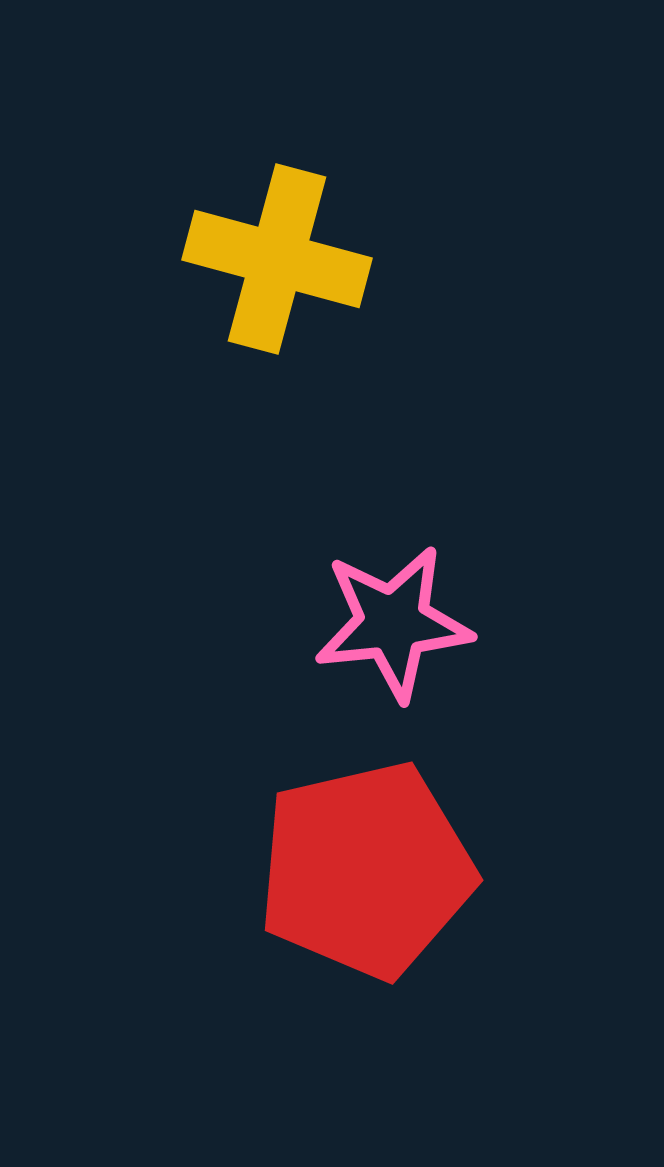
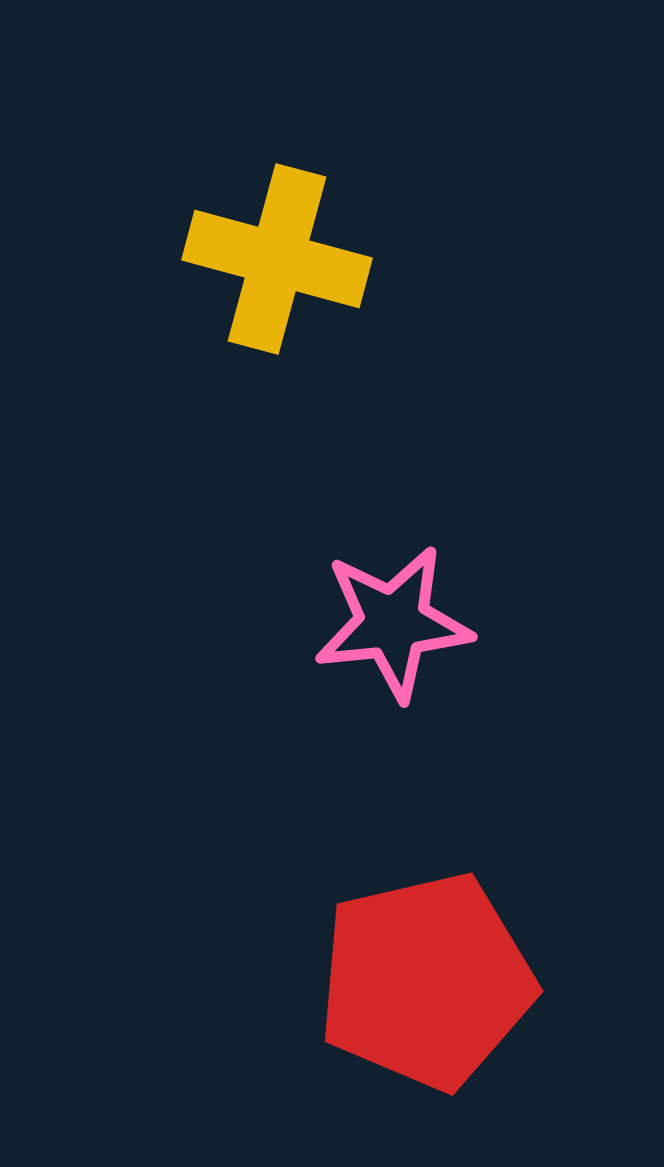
red pentagon: moved 60 px right, 111 px down
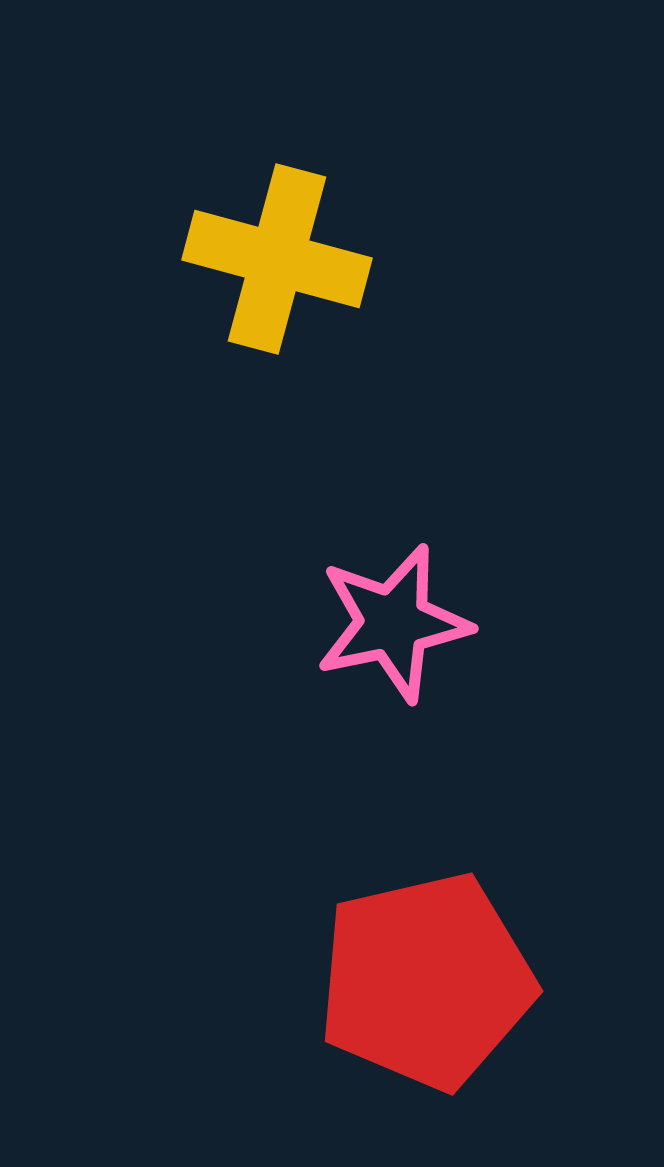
pink star: rotated 6 degrees counterclockwise
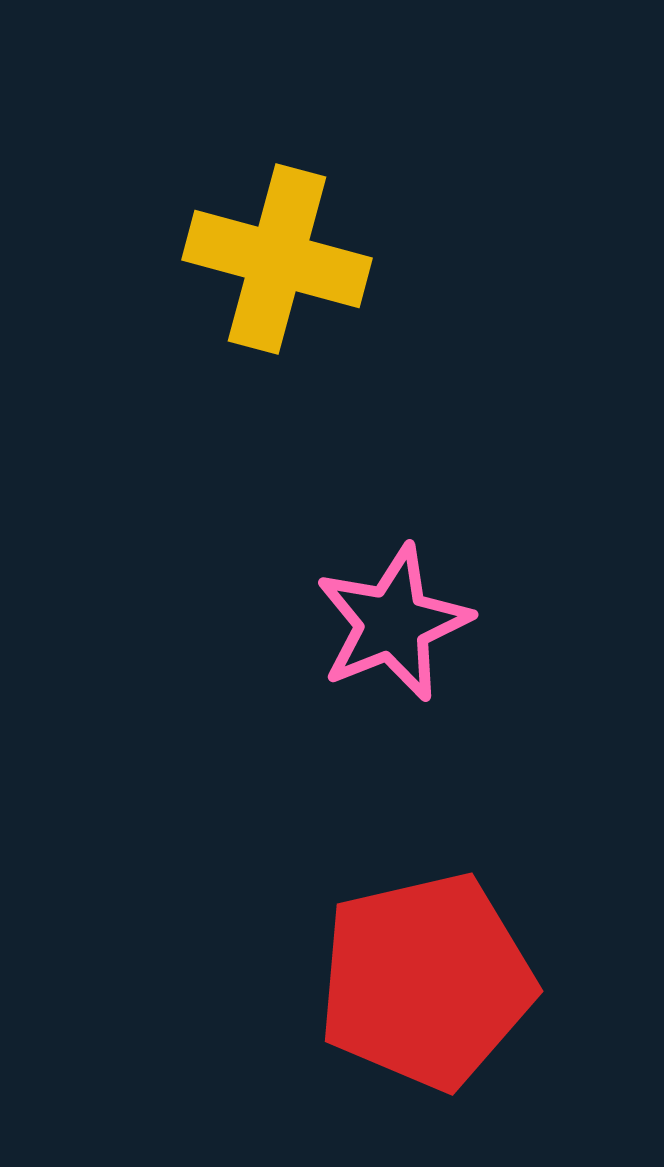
pink star: rotated 10 degrees counterclockwise
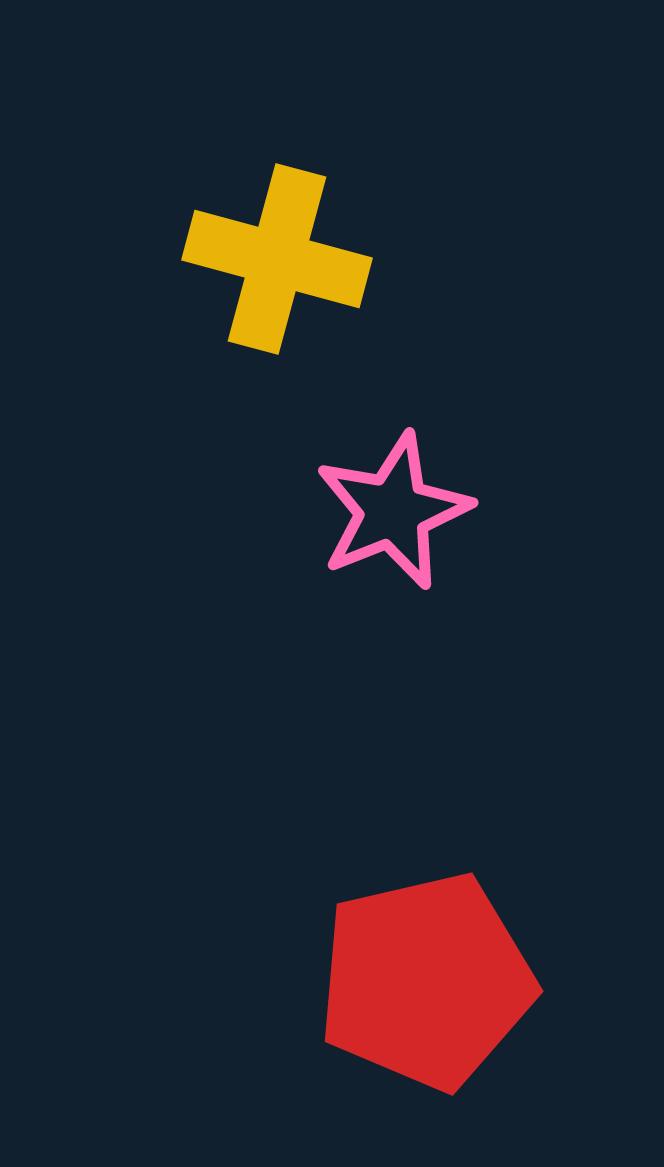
pink star: moved 112 px up
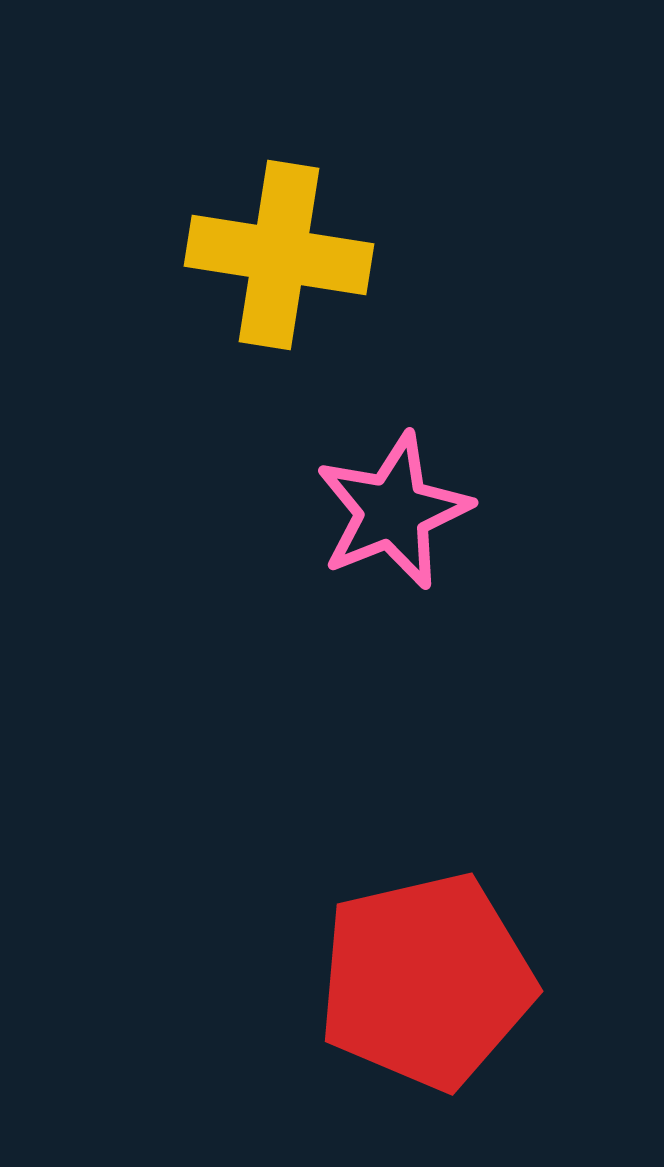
yellow cross: moved 2 px right, 4 px up; rotated 6 degrees counterclockwise
